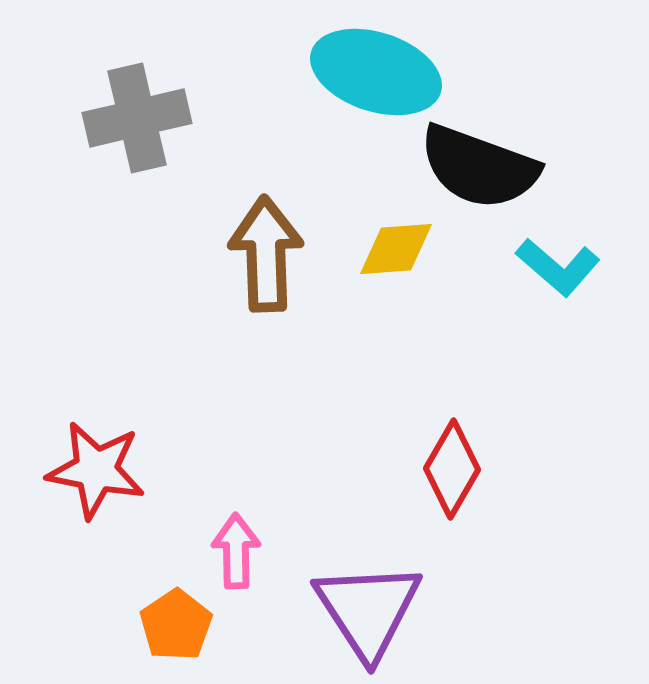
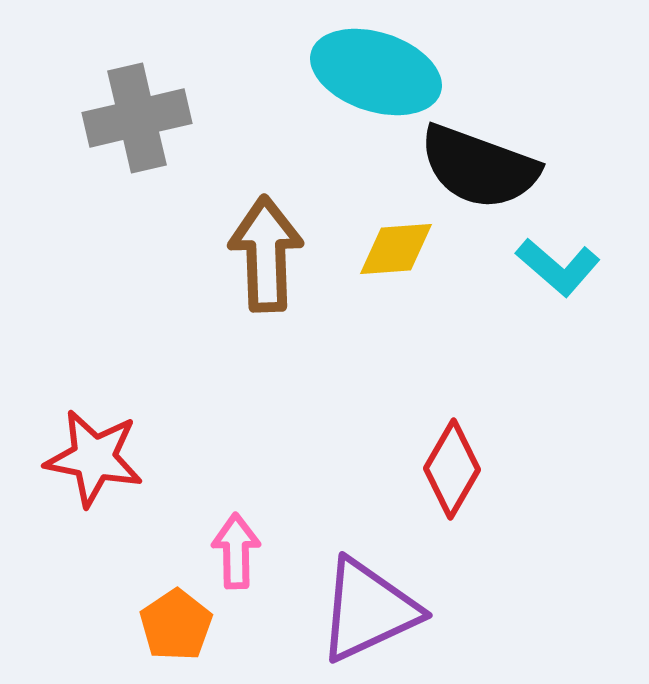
red star: moved 2 px left, 12 px up
purple triangle: rotated 38 degrees clockwise
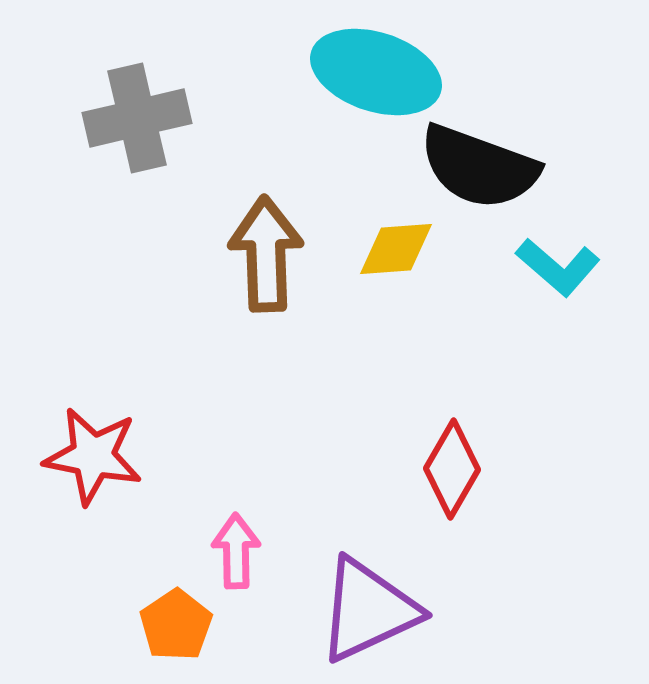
red star: moved 1 px left, 2 px up
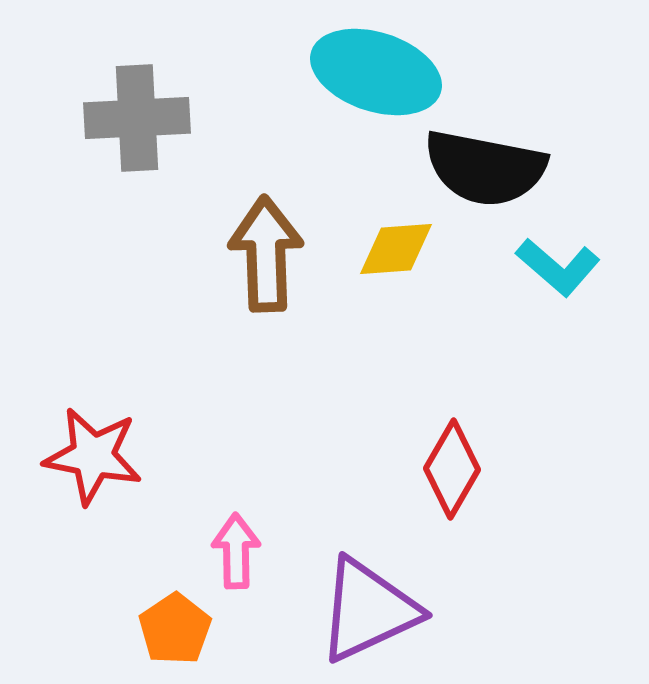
gray cross: rotated 10 degrees clockwise
black semicircle: moved 6 px right, 1 px down; rotated 9 degrees counterclockwise
orange pentagon: moved 1 px left, 4 px down
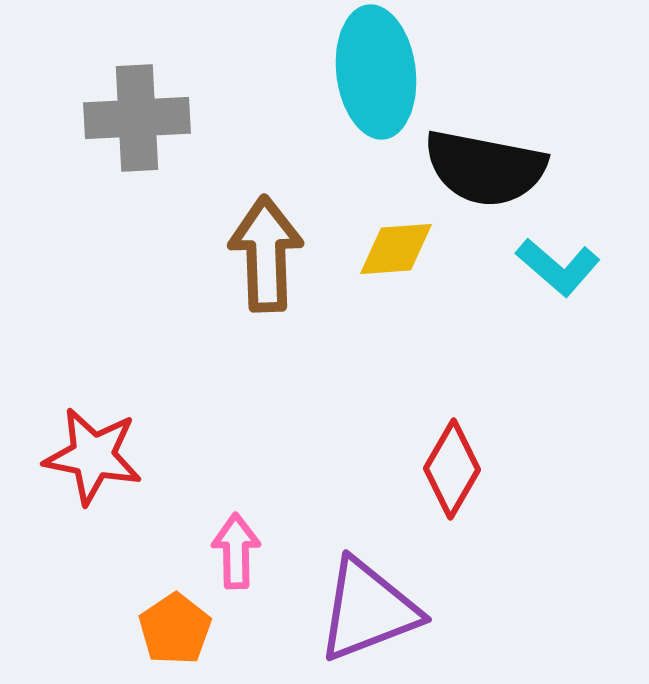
cyan ellipse: rotated 65 degrees clockwise
purple triangle: rotated 4 degrees clockwise
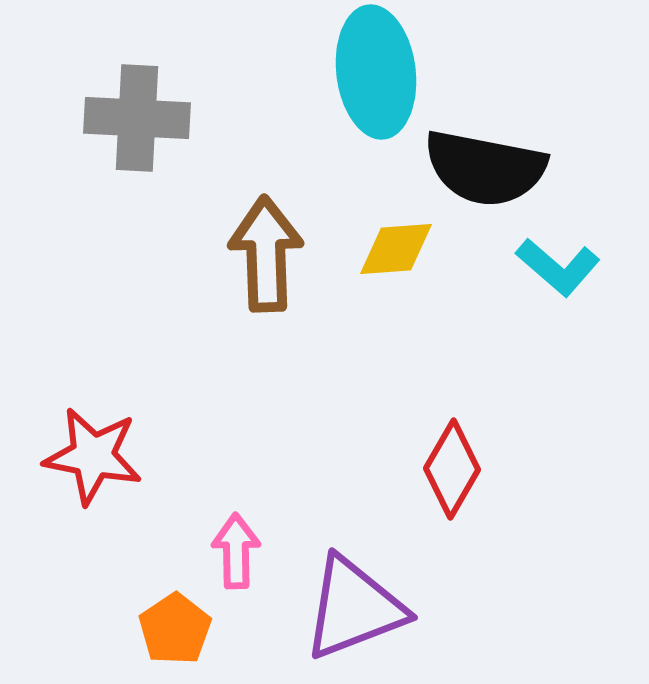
gray cross: rotated 6 degrees clockwise
purple triangle: moved 14 px left, 2 px up
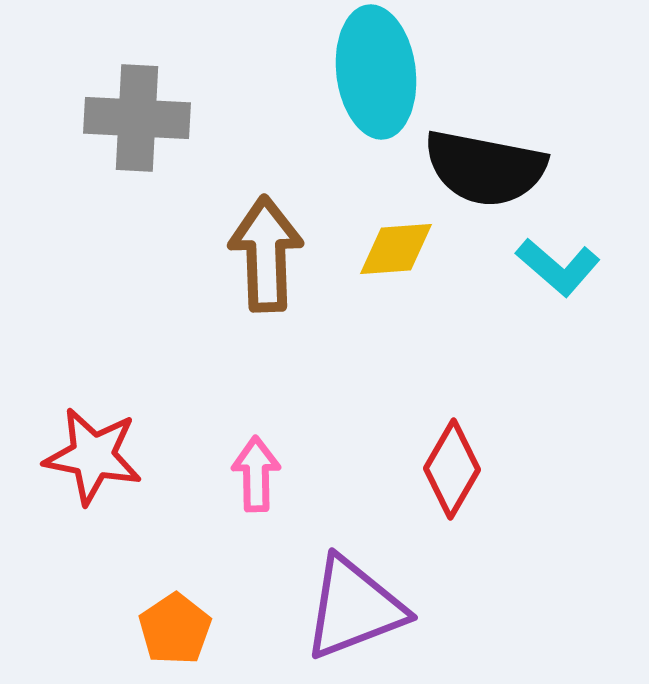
pink arrow: moved 20 px right, 77 px up
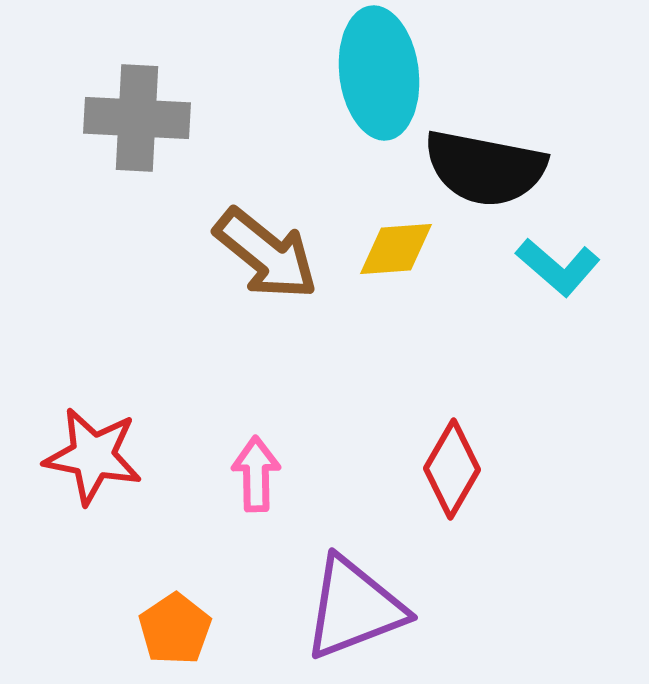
cyan ellipse: moved 3 px right, 1 px down
brown arrow: rotated 131 degrees clockwise
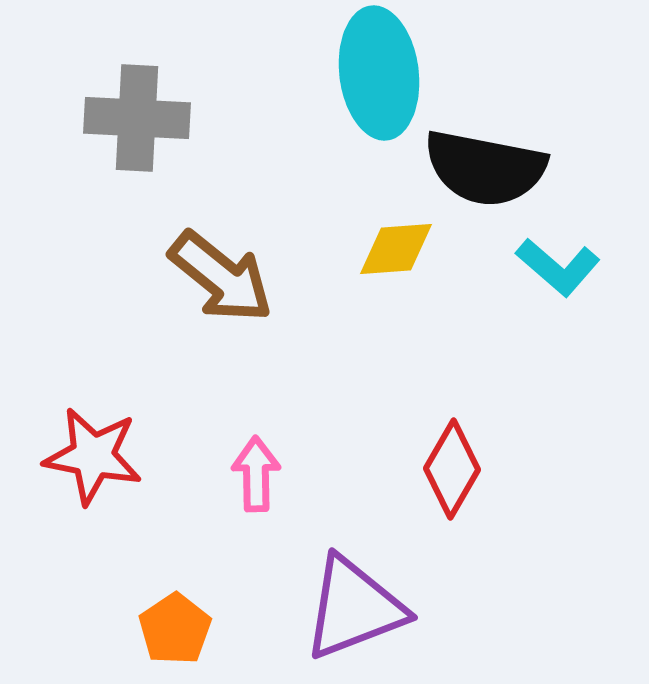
brown arrow: moved 45 px left, 23 px down
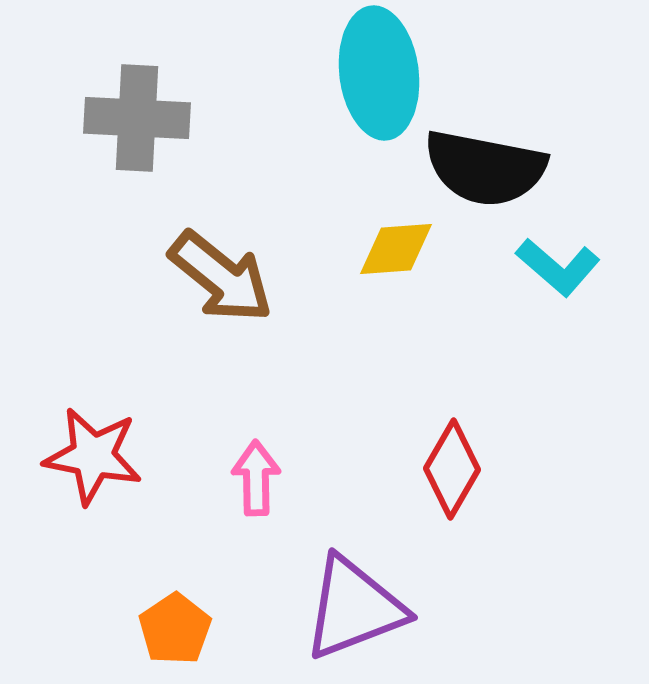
pink arrow: moved 4 px down
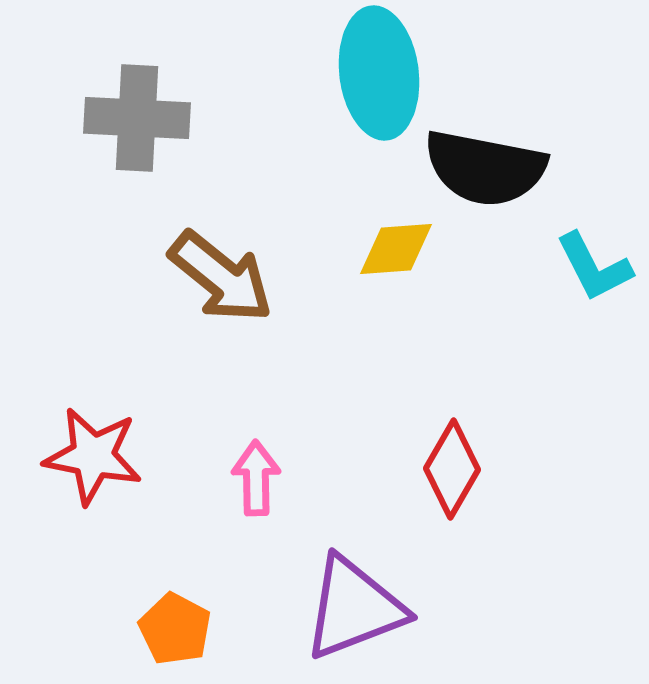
cyan L-shape: moved 36 px right; rotated 22 degrees clockwise
orange pentagon: rotated 10 degrees counterclockwise
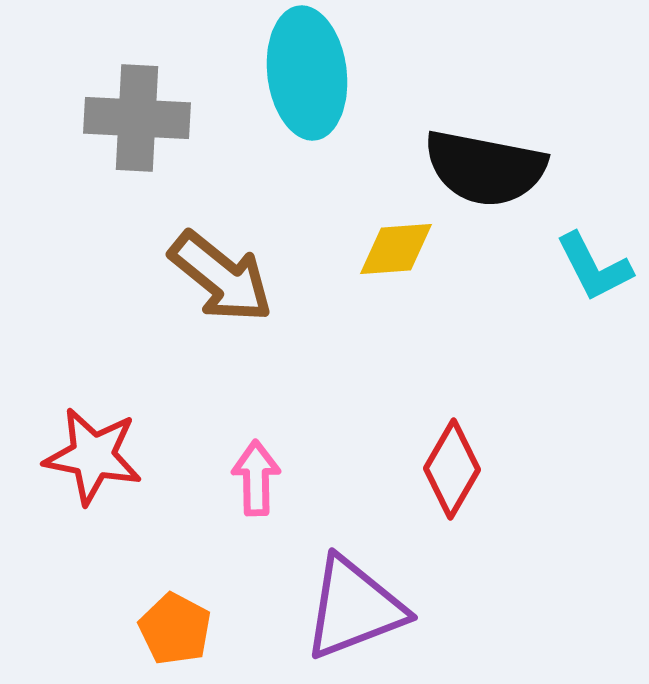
cyan ellipse: moved 72 px left
